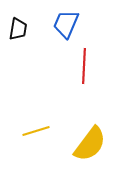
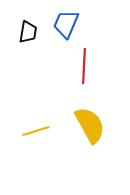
black trapezoid: moved 10 px right, 3 px down
yellow semicircle: moved 19 px up; rotated 66 degrees counterclockwise
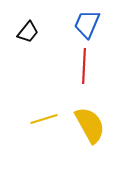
blue trapezoid: moved 21 px right
black trapezoid: rotated 30 degrees clockwise
yellow line: moved 8 px right, 12 px up
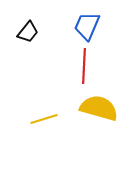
blue trapezoid: moved 2 px down
yellow semicircle: moved 9 px right, 17 px up; rotated 45 degrees counterclockwise
